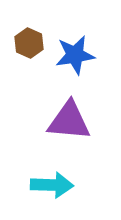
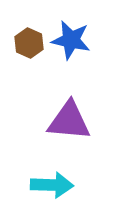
blue star: moved 4 px left, 15 px up; rotated 21 degrees clockwise
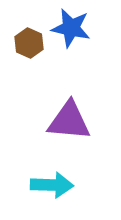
blue star: moved 12 px up
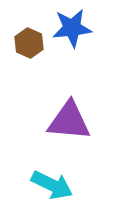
blue star: moved 1 px right; rotated 18 degrees counterclockwise
cyan arrow: rotated 24 degrees clockwise
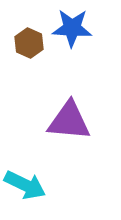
blue star: rotated 9 degrees clockwise
cyan arrow: moved 27 px left
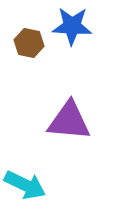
blue star: moved 2 px up
brown hexagon: rotated 12 degrees counterclockwise
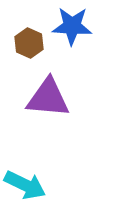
brown hexagon: rotated 12 degrees clockwise
purple triangle: moved 21 px left, 23 px up
